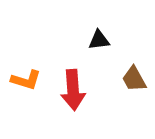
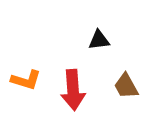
brown trapezoid: moved 8 px left, 7 px down
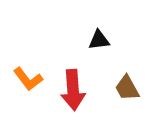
orange L-shape: moved 2 px right, 1 px up; rotated 36 degrees clockwise
brown trapezoid: moved 1 px right, 2 px down
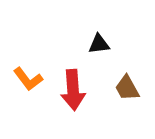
black triangle: moved 4 px down
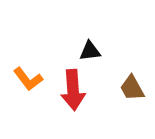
black triangle: moved 9 px left, 7 px down
brown trapezoid: moved 5 px right
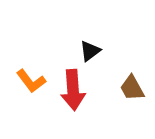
black triangle: rotated 30 degrees counterclockwise
orange L-shape: moved 3 px right, 2 px down
